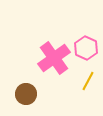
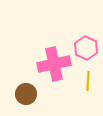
pink cross: moved 6 px down; rotated 24 degrees clockwise
yellow line: rotated 24 degrees counterclockwise
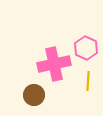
brown circle: moved 8 px right, 1 px down
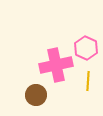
pink cross: moved 2 px right, 1 px down
brown circle: moved 2 px right
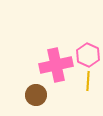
pink hexagon: moved 2 px right, 7 px down
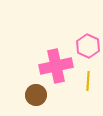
pink hexagon: moved 9 px up
pink cross: moved 1 px down
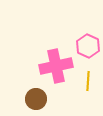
brown circle: moved 4 px down
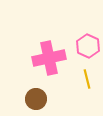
pink cross: moved 7 px left, 8 px up
yellow line: moved 1 px left, 2 px up; rotated 18 degrees counterclockwise
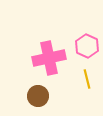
pink hexagon: moved 1 px left
brown circle: moved 2 px right, 3 px up
